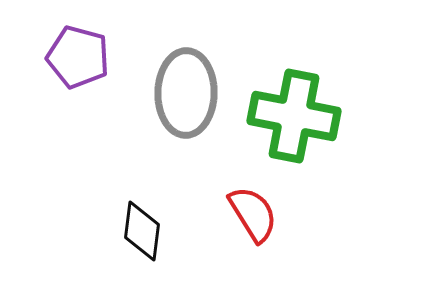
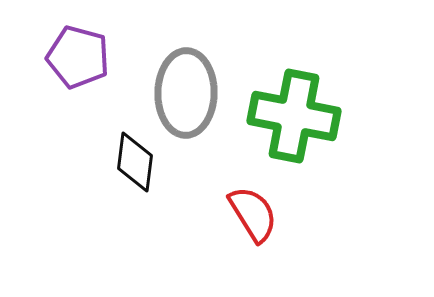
black diamond: moved 7 px left, 69 px up
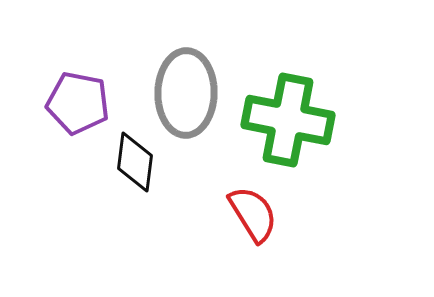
purple pentagon: moved 46 px down; rotated 4 degrees counterclockwise
green cross: moved 6 px left, 4 px down
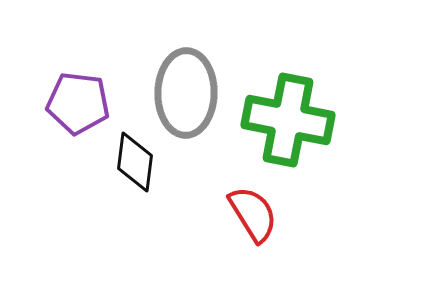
purple pentagon: rotated 4 degrees counterclockwise
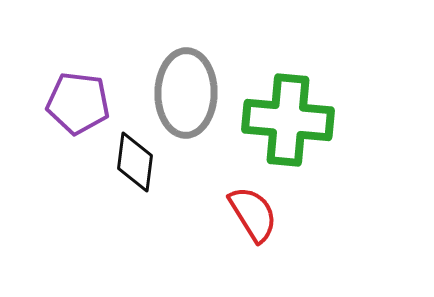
green cross: rotated 6 degrees counterclockwise
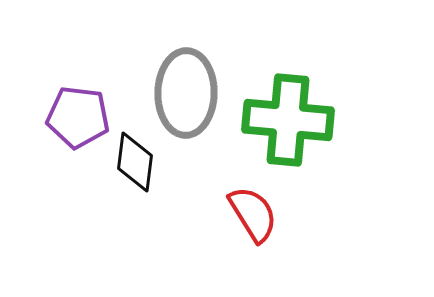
purple pentagon: moved 14 px down
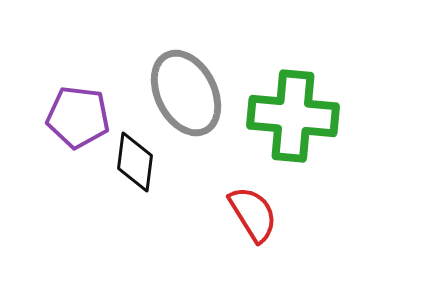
gray ellipse: rotated 28 degrees counterclockwise
green cross: moved 5 px right, 4 px up
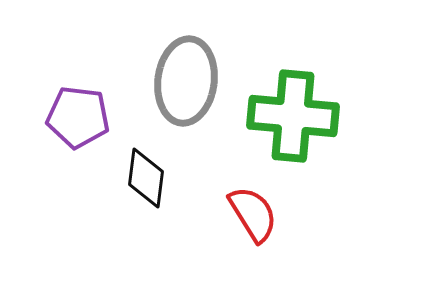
gray ellipse: moved 12 px up; rotated 34 degrees clockwise
black diamond: moved 11 px right, 16 px down
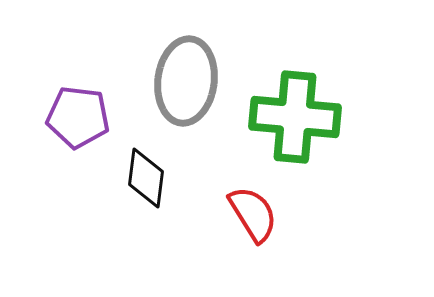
green cross: moved 2 px right, 1 px down
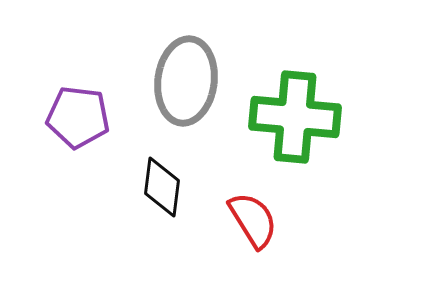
black diamond: moved 16 px right, 9 px down
red semicircle: moved 6 px down
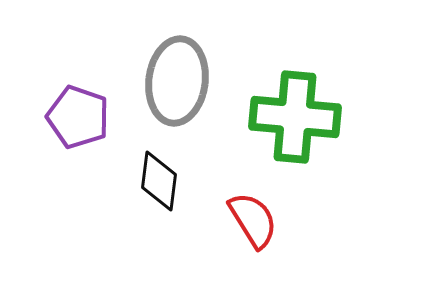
gray ellipse: moved 9 px left
purple pentagon: rotated 12 degrees clockwise
black diamond: moved 3 px left, 6 px up
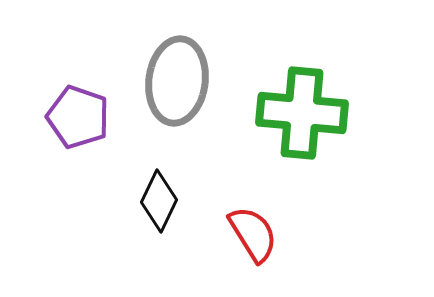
green cross: moved 7 px right, 4 px up
black diamond: moved 20 px down; rotated 18 degrees clockwise
red semicircle: moved 14 px down
